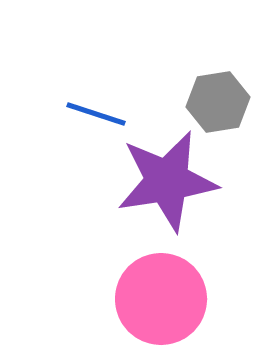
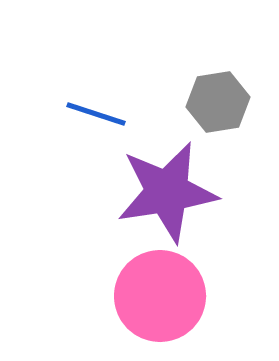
purple star: moved 11 px down
pink circle: moved 1 px left, 3 px up
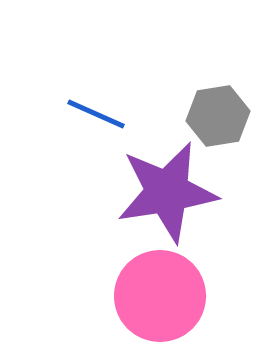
gray hexagon: moved 14 px down
blue line: rotated 6 degrees clockwise
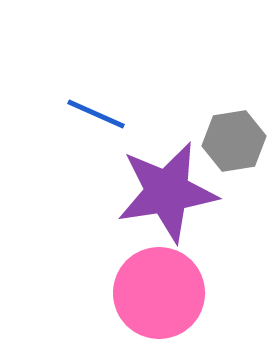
gray hexagon: moved 16 px right, 25 px down
pink circle: moved 1 px left, 3 px up
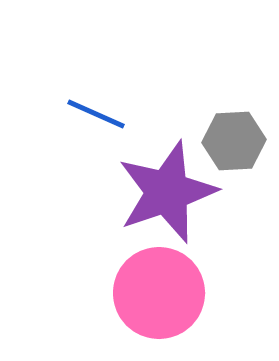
gray hexagon: rotated 6 degrees clockwise
purple star: rotated 10 degrees counterclockwise
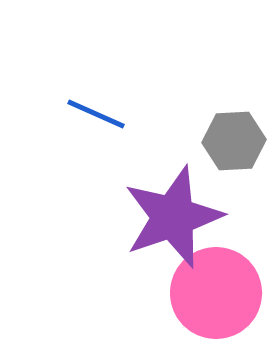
purple star: moved 6 px right, 25 px down
pink circle: moved 57 px right
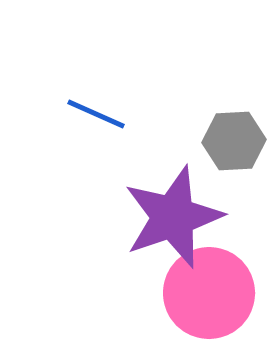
pink circle: moved 7 px left
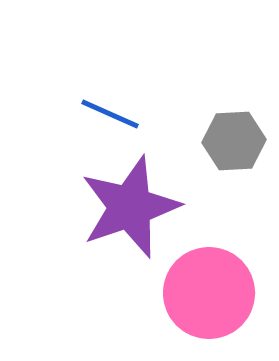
blue line: moved 14 px right
purple star: moved 43 px left, 10 px up
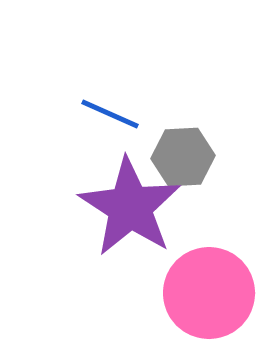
gray hexagon: moved 51 px left, 16 px down
purple star: rotated 20 degrees counterclockwise
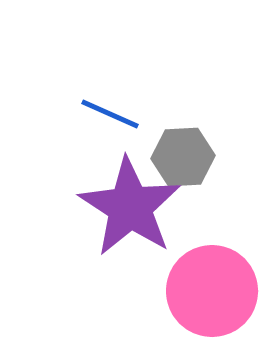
pink circle: moved 3 px right, 2 px up
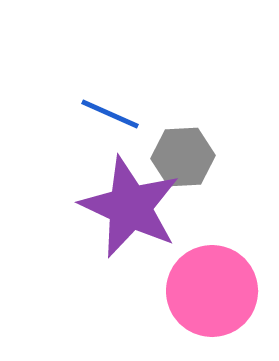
purple star: rotated 8 degrees counterclockwise
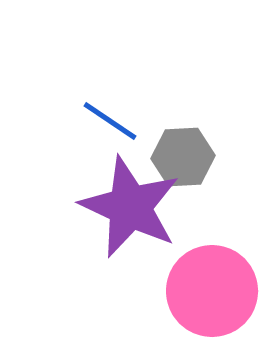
blue line: moved 7 px down; rotated 10 degrees clockwise
